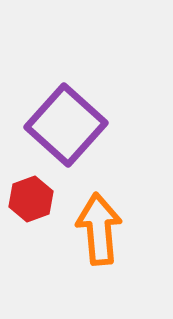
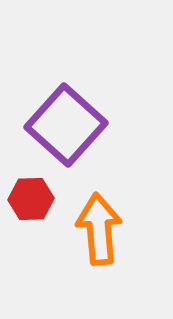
red hexagon: rotated 18 degrees clockwise
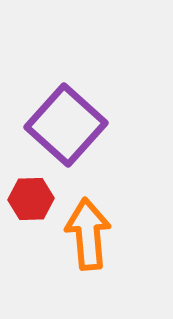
orange arrow: moved 11 px left, 5 px down
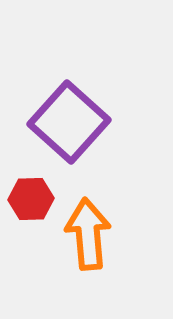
purple square: moved 3 px right, 3 px up
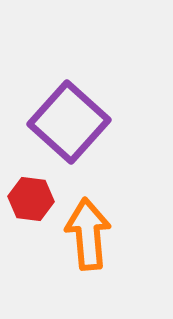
red hexagon: rotated 9 degrees clockwise
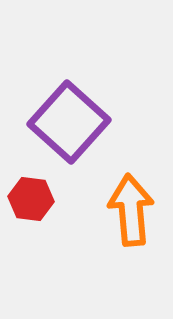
orange arrow: moved 43 px right, 24 px up
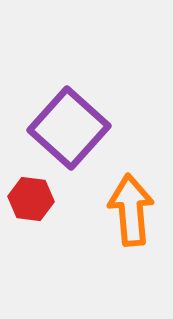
purple square: moved 6 px down
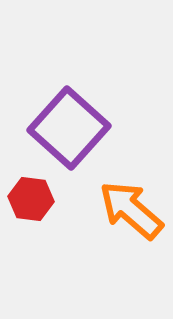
orange arrow: rotated 44 degrees counterclockwise
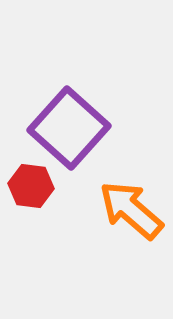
red hexagon: moved 13 px up
